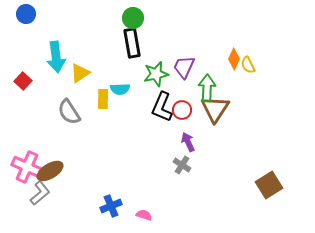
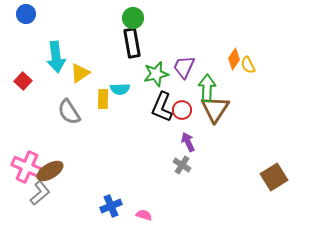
orange diamond: rotated 10 degrees clockwise
brown square: moved 5 px right, 8 px up
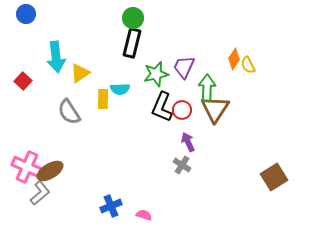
black rectangle: rotated 24 degrees clockwise
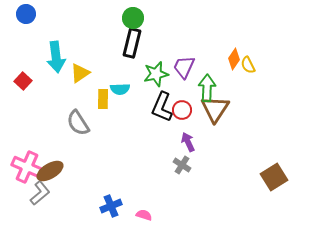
gray semicircle: moved 9 px right, 11 px down
